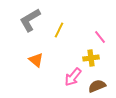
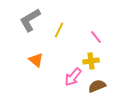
pink line: moved 4 px left
yellow cross: moved 3 px down
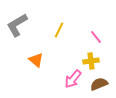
gray L-shape: moved 13 px left, 5 px down
pink arrow: moved 2 px down
brown semicircle: moved 2 px right, 2 px up
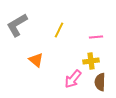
pink line: rotated 56 degrees counterclockwise
brown semicircle: moved 1 px right, 2 px up; rotated 66 degrees counterclockwise
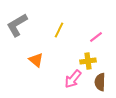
pink line: rotated 32 degrees counterclockwise
yellow cross: moved 3 px left
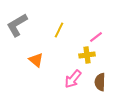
yellow cross: moved 1 px left, 6 px up
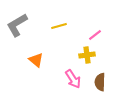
yellow line: moved 4 px up; rotated 49 degrees clockwise
pink line: moved 1 px left, 2 px up
pink arrow: rotated 72 degrees counterclockwise
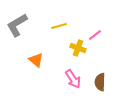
yellow cross: moved 9 px left, 7 px up; rotated 28 degrees clockwise
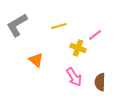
pink arrow: moved 1 px right, 2 px up
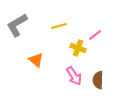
pink arrow: moved 1 px up
brown semicircle: moved 2 px left, 2 px up
